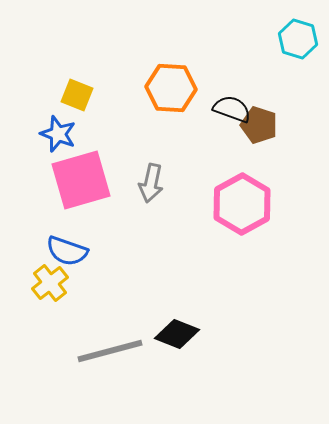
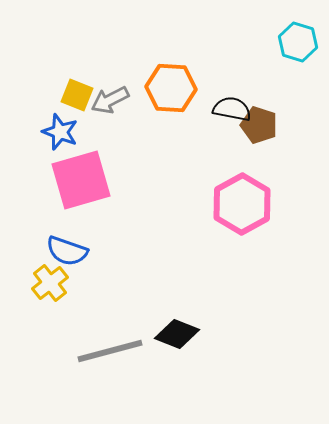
cyan hexagon: moved 3 px down
black semicircle: rotated 9 degrees counterclockwise
blue star: moved 2 px right, 2 px up
gray arrow: moved 41 px left, 83 px up; rotated 51 degrees clockwise
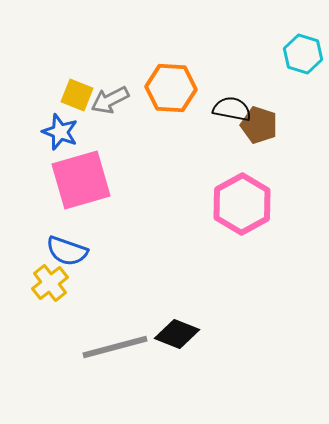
cyan hexagon: moved 5 px right, 12 px down
gray line: moved 5 px right, 4 px up
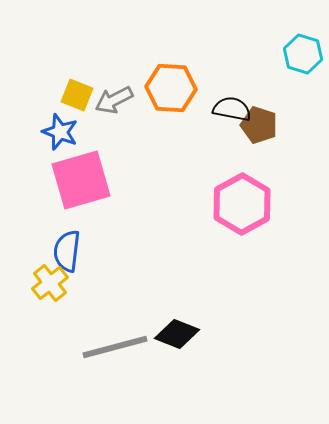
gray arrow: moved 4 px right
blue semicircle: rotated 78 degrees clockwise
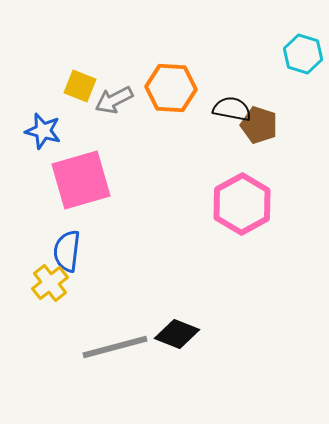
yellow square: moved 3 px right, 9 px up
blue star: moved 17 px left, 1 px up; rotated 6 degrees counterclockwise
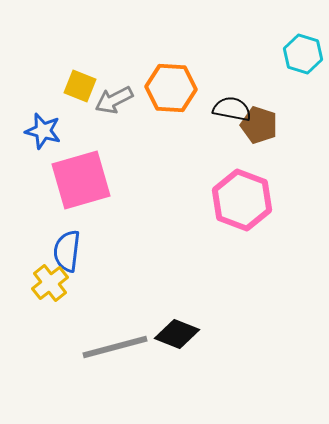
pink hexagon: moved 4 px up; rotated 10 degrees counterclockwise
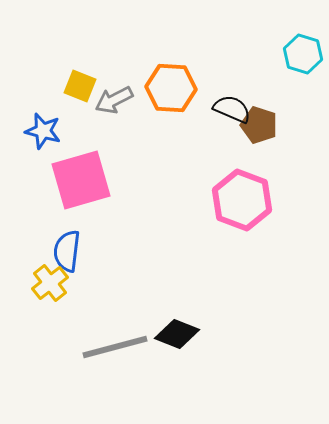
black semicircle: rotated 12 degrees clockwise
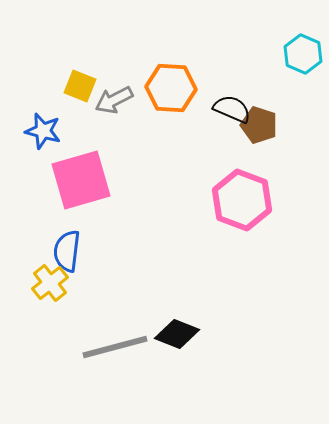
cyan hexagon: rotated 6 degrees clockwise
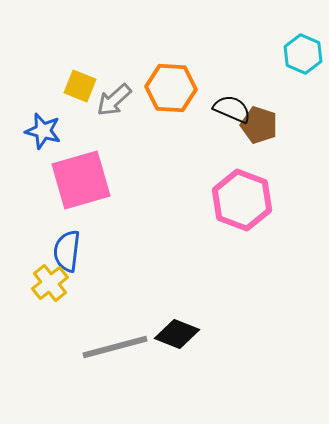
gray arrow: rotated 15 degrees counterclockwise
